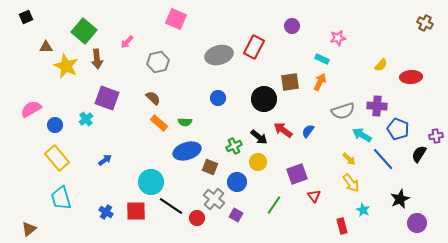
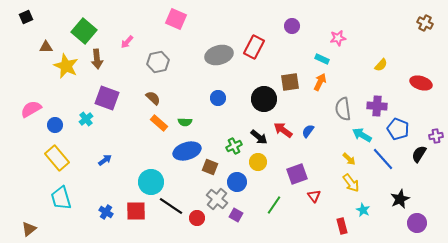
red ellipse at (411, 77): moved 10 px right, 6 px down; rotated 20 degrees clockwise
gray semicircle at (343, 111): moved 2 px up; rotated 100 degrees clockwise
gray cross at (214, 199): moved 3 px right
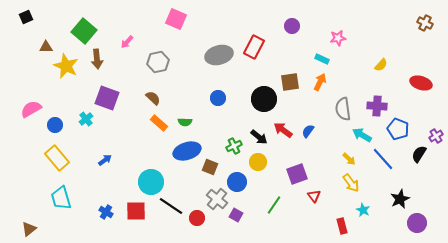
purple cross at (436, 136): rotated 24 degrees counterclockwise
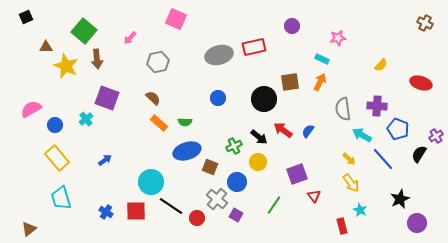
pink arrow at (127, 42): moved 3 px right, 4 px up
red rectangle at (254, 47): rotated 50 degrees clockwise
cyan star at (363, 210): moved 3 px left
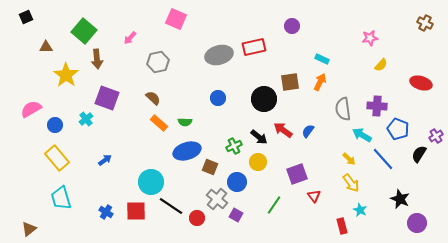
pink star at (338, 38): moved 32 px right
yellow star at (66, 66): moved 9 px down; rotated 10 degrees clockwise
black star at (400, 199): rotated 24 degrees counterclockwise
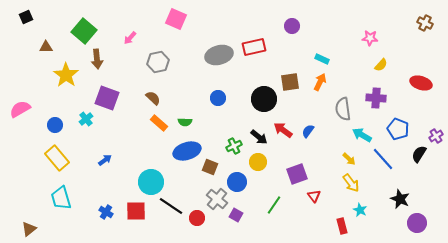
pink star at (370, 38): rotated 14 degrees clockwise
purple cross at (377, 106): moved 1 px left, 8 px up
pink semicircle at (31, 109): moved 11 px left
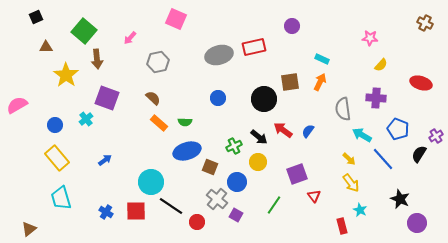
black square at (26, 17): moved 10 px right
pink semicircle at (20, 109): moved 3 px left, 4 px up
red circle at (197, 218): moved 4 px down
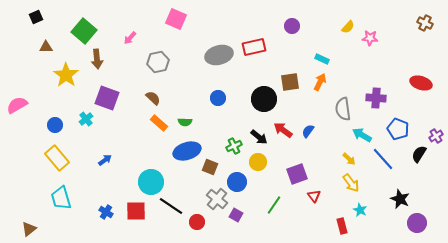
yellow semicircle at (381, 65): moved 33 px left, 38 px up
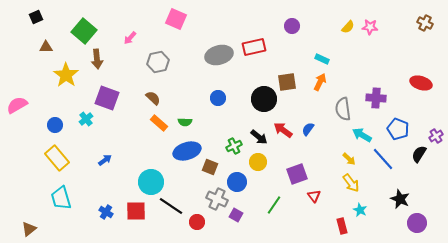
pink star at (370, 38): moved 11 px up
brown square at (290, 82): moved 3 px left
blue semicircle at (308, 131): moved 2 px up
gray cross at (217, 199): rotated 15 degrees counterclockwise
